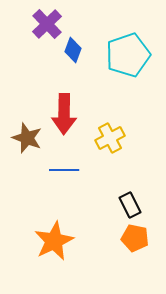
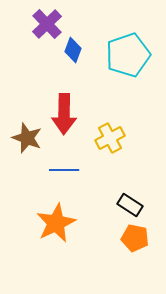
black rectangle: rotated 30 degrees counterclockwise
orange star: moved 2 px right, 18 px up
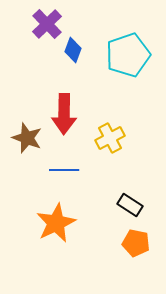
orange pentagon: moved 1 px right, 5 px down
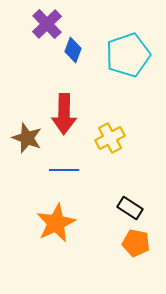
black rectangle: moved 3 px down
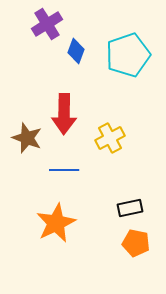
purple cross: rotated 12 degrees clockwise
blue diamond: moved 3 px right, 1 px down
black rectangle: rotated 45 degrees counterclockwise
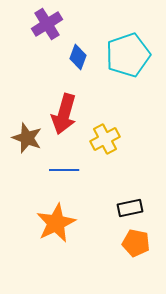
blue diamond: moved 2 px right, 6 px down
red arrow: rotated 15 degrees clockwise
yellow cross: moved 5 px left, 1 px down
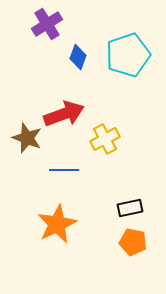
red arrow: rotated 126 degrees counterclockwise
orange star: moved 1 px right, 1 px down
orange pentagon: moved 3 px left, 1 px up
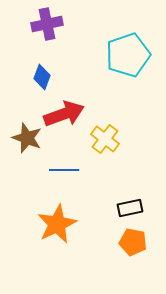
purple cross: rotated 20 degrees clockwise
blue diamond: moved 36 px left, 20 px down
yellow cross: rotated 24 degrees counterclockwise
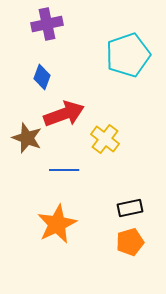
orange pentagon: moved 3 px left; rotated 28 degrees counterclockwise
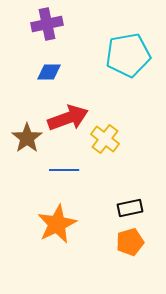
cyan pentagon: rotated 9 degrees clockwise
blue diamond: moved 7 px right, 5 px up; rotated 70 degrees clockwise
red arrow: moved 4 px right, 4 px down
brown star: rotated 16 degrees clockwise
